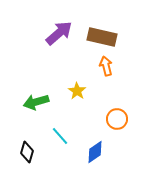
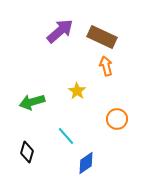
purple arrow: moved 1 px right, 2 px up
brown rectangle: rotated 12 degrees clockwise
green arrow: moved 4 px left
cyan line: moved 6 px right
blue diamond: moved 9 px left, 11 px down
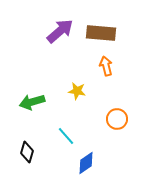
brown rectangle: moved 1 px left, 4 px up; rotated 20 degrees counterclockwise
yellow star: rotated 24 degrees counterclockwise
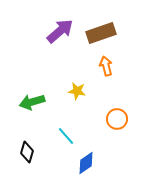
brown rectangle: rotated 24 degrees counterclockwise
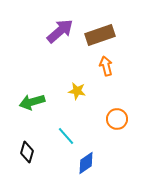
brown rectangle: moved 1 px left, 2 px down
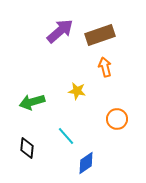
orange arrow: moved 1 px left, 1 px down
black diamond: moved 4 px up; rotated 10 degrees counterclockwise
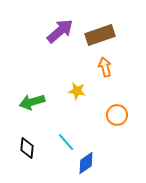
orange circle: moved 4 px up
cyan line: moved 6 px down
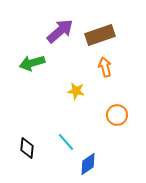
yellow star: moved 1 px left
green arrow: moved 39 px up
blue diamond: moved 2 px right, 1 px down
